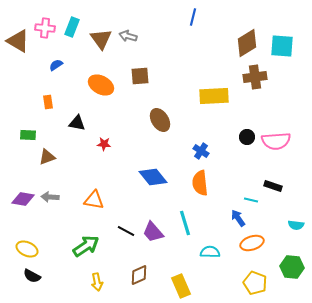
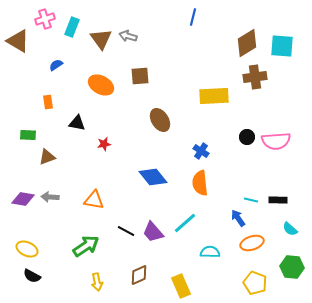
pink cross at (45, 28): moved 9 px up; rotated 24 degrees counterclockwise
red star at (104, 144): rotated 16 degrees counterclockwise
black rectangle at (273, 186): moved 5 px right, 14 px down; rotated 18 degrees counterclockwise
cyan line at (185, 223): rotated 65 degrees clockwise
cyan semicircle at (296, 225): moved 6 px left, 4 px down; rotated 35 degrees clockwise
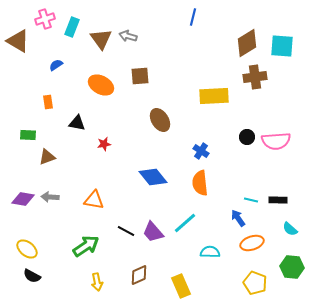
yellow ellipse at (27, 249): rotated 15 degrees clockwise
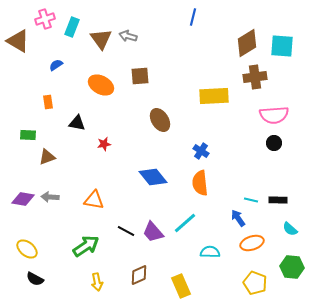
black circle at (247, 137): moved 27 px right, 6 px down
pink semicircle at (276, 141): moved 2 px left, 26 px up
black semicircle at (32, 276): moved 3 px right, 3 px down
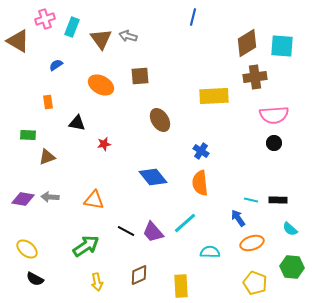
yellow rectangle at (181, 286): rotated 20 degrees clockwise
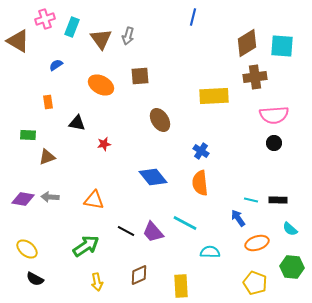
gray arrow at (128, 36): rotated 90 degrees counterclockwise
cyan line at (185, 223): rotated 70 degrees clockwise
orange ellipse at (252, 243): moved 5 px right
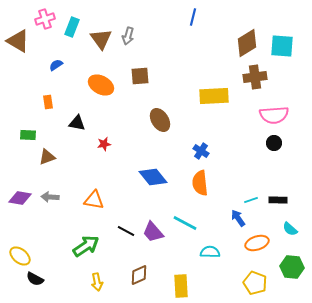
purple diamond at (23, 199): moved 3 px left, 1 px up
cyan line at (251, 200): rotated 32 degrees counterclockwise
yellow ellipse at (27, 249): moved 7 px left, 7 px down
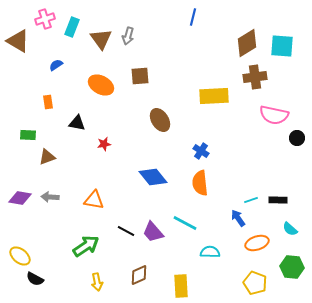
pink semicircle at (274, 115): rotated 16 degrees clockwise
black circle at (274, 143): moved 23 px right, 5 px up
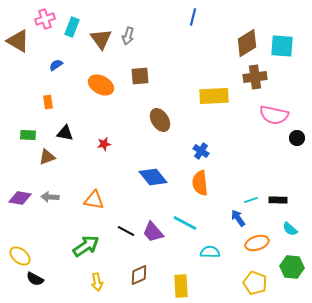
black triangle at (77, 123): moved 12 px left, 10 px down
